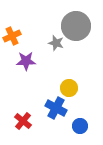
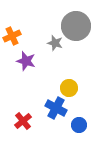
gray star: moved 1 px left
purple star: rotated 18 degrees clockwise
red cross: rotated 12 degrees clockwise
blue circle: moved 1 px left, 1 px up
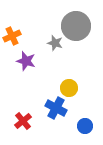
blue circle: moved 6 px right, 1 px down
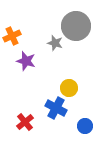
red cross: moved 2 px right, 1 px down
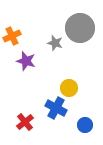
gray circle: moved 4 px right, 2 px down
blue circle: moved 1 px up
